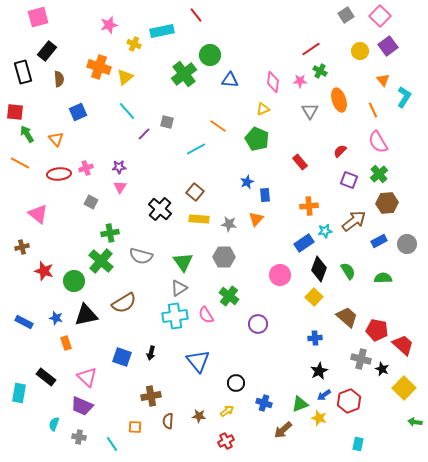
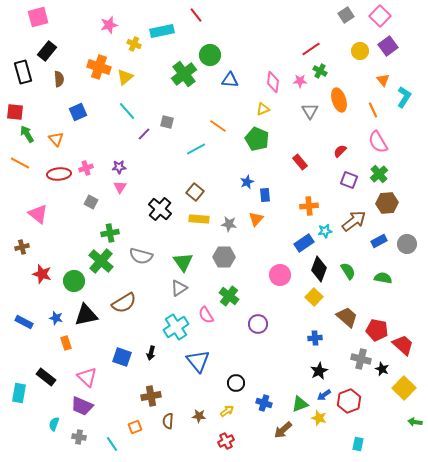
red star at (44, 271): moved 2 px left, 3 px down
green semicircle at (383, 278): rotated 12 degrees clockwise
cyan cross at (175, 316): moved 1 px right, 11 px down; rotated 25 degrees counterclockwise
orange square at (135, 427): rotated 24 degrees counterclockwise
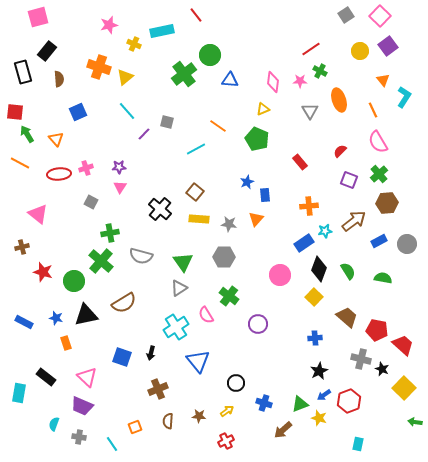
red star at (42, 274): moved 1 px right, 2 px up
brown cross at (151, 396): moved 7 px right, 7 px up; rotated 12 degrees counterclockwise
